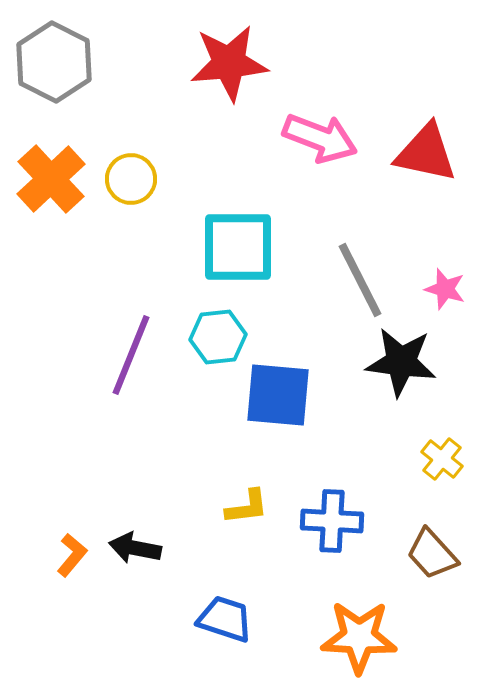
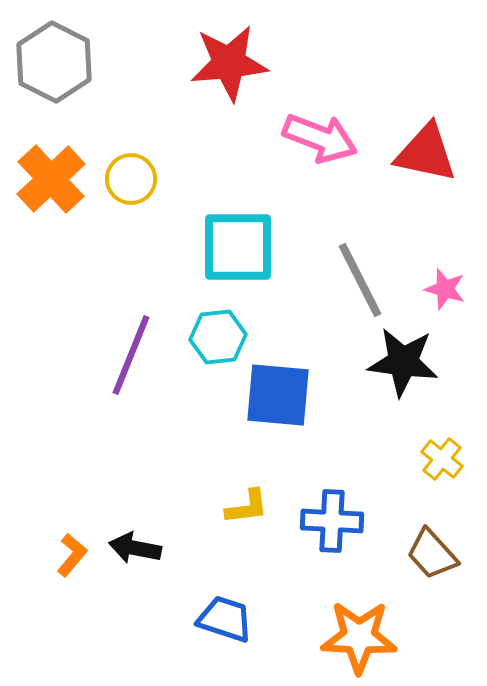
black star: moved 2 px right
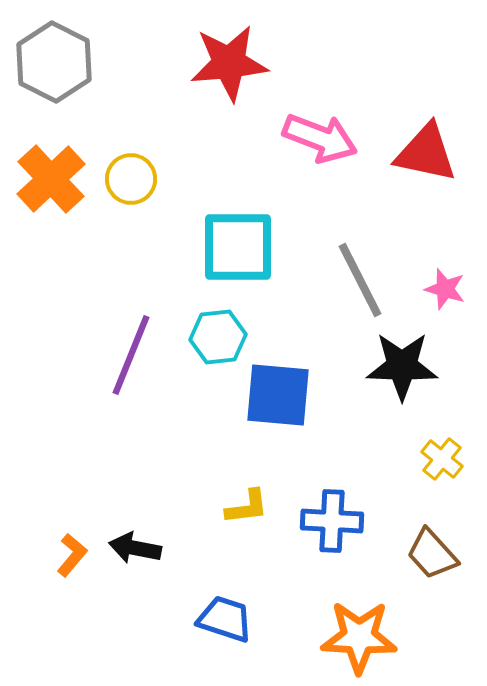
black star: moved 1 px left, 4 px down; rotated 6 degrees counterclockwise
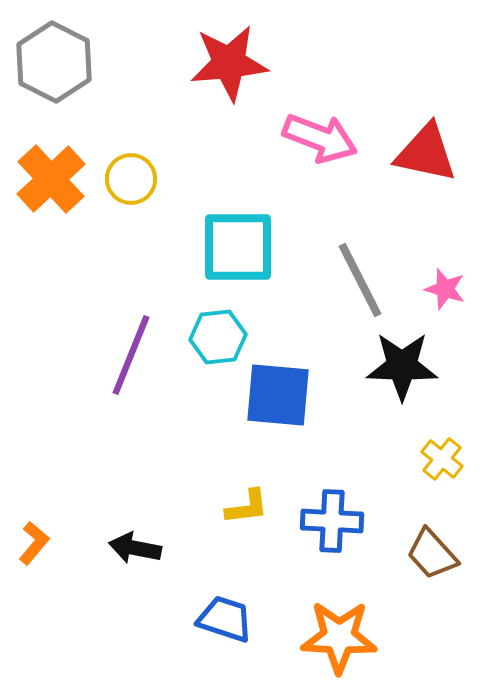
orange L-shape: moved 38 px left, 12 px up
orange star: moved 20 px left
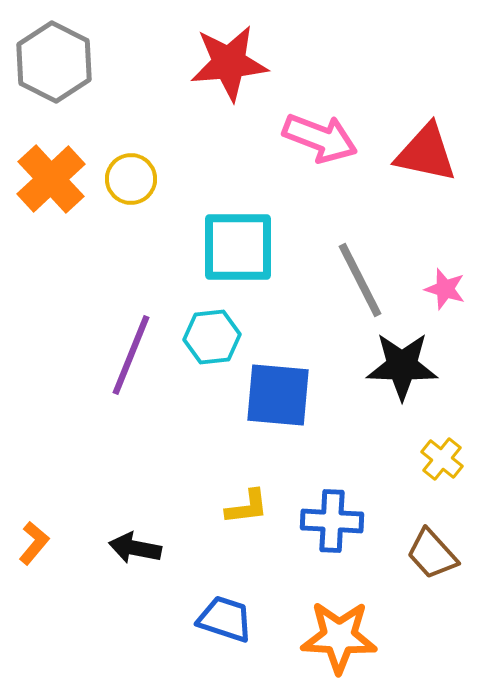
cyan hexagon: moved 6 px left
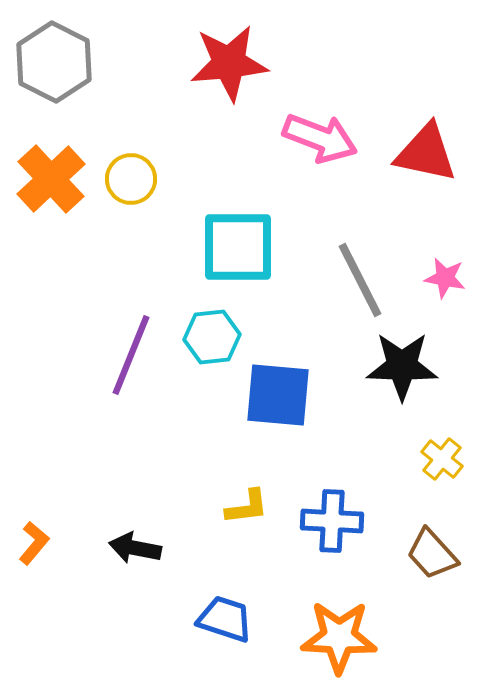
pink star: moved 11 px up; rotated 6 degrees counterclockwise
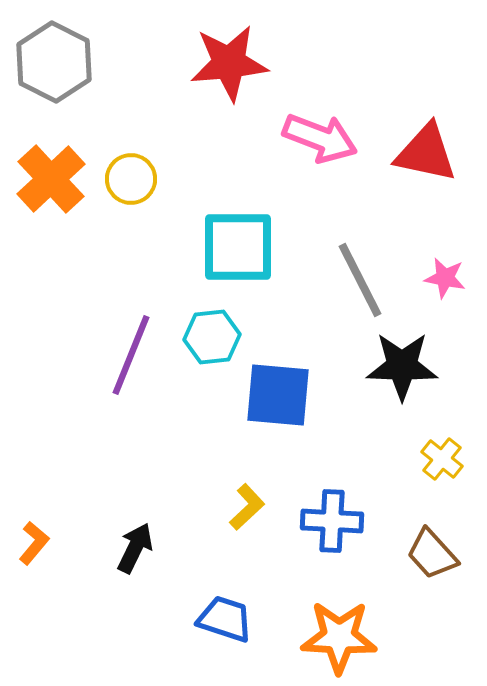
yellow L-shape: rotated 36 degrees counterclockwise
black arrow: rotated 105 degrees clockwise
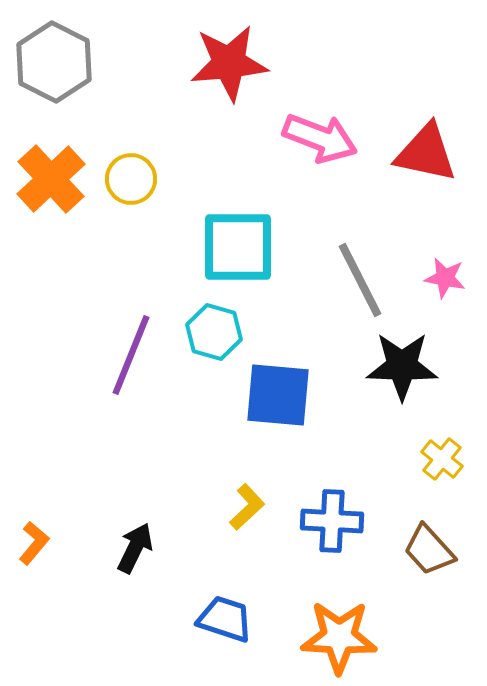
cyan hexagon: moved 2 px right, 5 px up; rotated 22 degrees clockwise
brown trapezoid: moved 3 px left, 4 px up
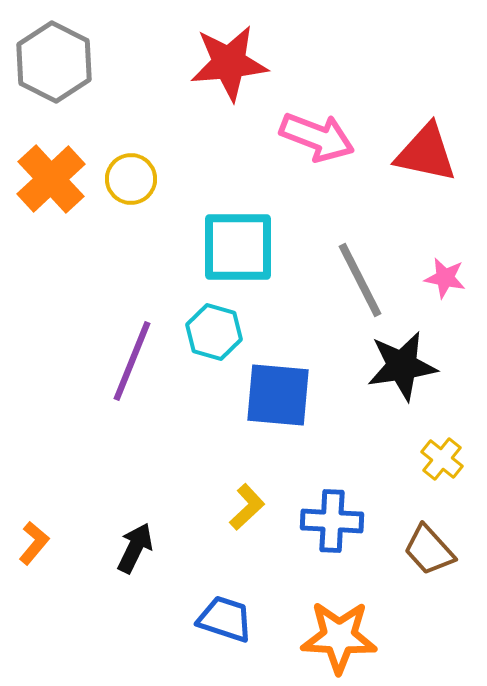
pink arrow: moved 3 px left, 1 px up
purple line: moved 1 px right, 6 px down
black star: rotated 10 degrees counterclockwise
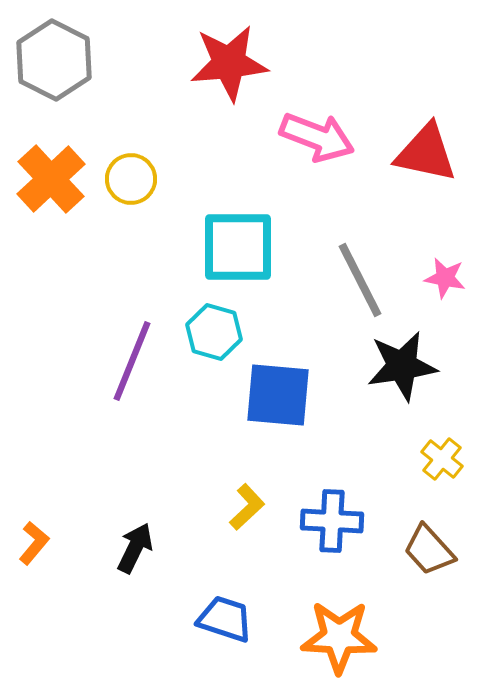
gray hexagon: moved 2 px up
